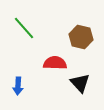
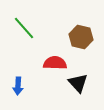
black triangle: moved 2 px left
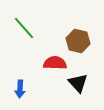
brown hexagon: moved 3 px left, 4 px down
blue arrow: moved 2 px right, 3 px down
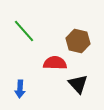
green line: moved 3 px down
black triangle: moved 1 px down
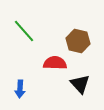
black triangle: moved 2 px right
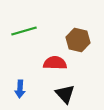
green line: rotated 65 degrees counterclockwise
brown hexagon: moved 1 px up
black triangle: moved 15 px left, 10 px down
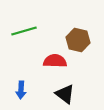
red semicircle: moved 2 px up
blue arrow: moved 1 px right, 1 px down
black triangle: rotated 10 degrees counterclockwise
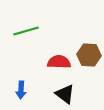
green line: moved 2 px right
brown hexagon: moved 11 px right, 15 px down; rotated 10 degrees counterclockwise
red semicircle: moved 4 px right, 1 px down
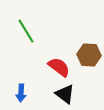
green line: rotated 75 degrees clockwise
red semicircle: moved 5 px down; rotated 35 degrees clockwise
blue arrow: moved 3 px down
